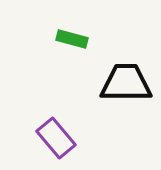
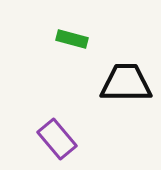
purple rectangle: moved 1 px right, 1 px down
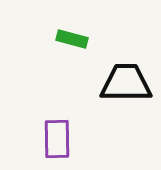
purple rectangle: rotated 39 degrees clockwise
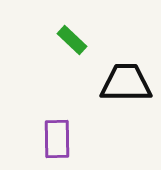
green rectangle: moved 1 px down; rotated 28 degrees clockwise
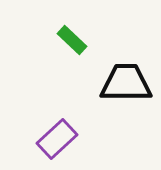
purple rectangle: rotated 48 degrees clockwise
